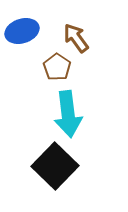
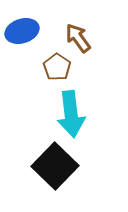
brown arrow: moved 2 px right
cyan arrow: moved 3 px right
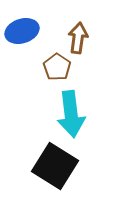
brown arrow: rotated 44 degrees clockwise
black square: rotated 12 degrees counterclockwise
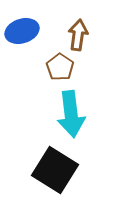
brown arrow: moved 3 px up
brown pentagon: moved 3 px right
black square: moved 4 px down
